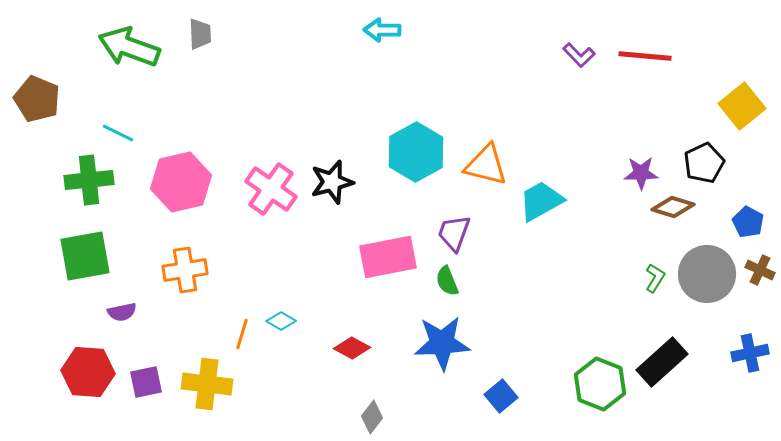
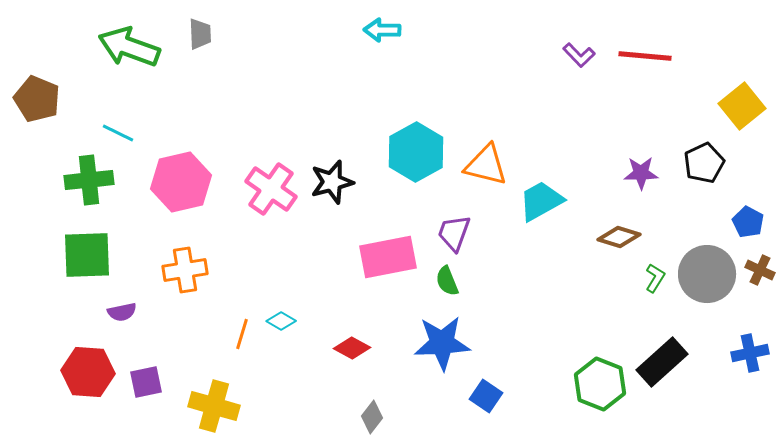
brown diamond: moved 54 px left, 30 px down
green square: moved 2 px right, 1 px up; rotated 8 degrees clockwise
yellow cross: moved 7 px right, 22 px down; rotated 9 degrees clockwise
blue square: moved 15 px left; rotated 16 degrees counterclockwise
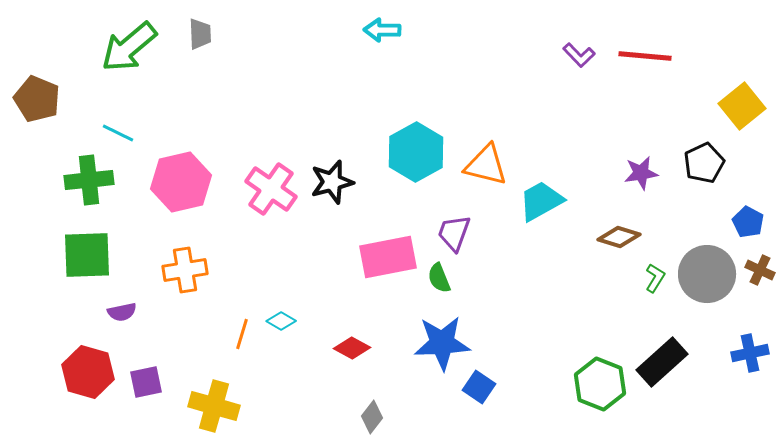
green arrow: rotated 60 degrees counterclockwise
purple star: rotated 8 degrees counterclockwise
green semicircle: moved 8 px left, 3 px up
red hexagon: rotated 12 degrees clockwise
blue square: moved 7 px left, 9 px up
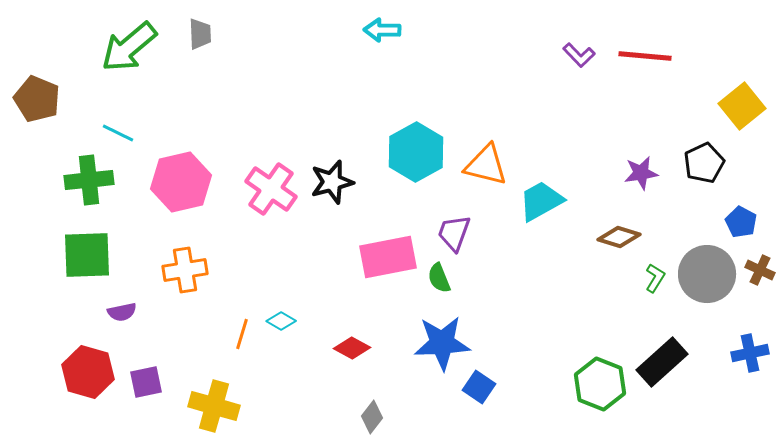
blue pentagon: moved 7 px left
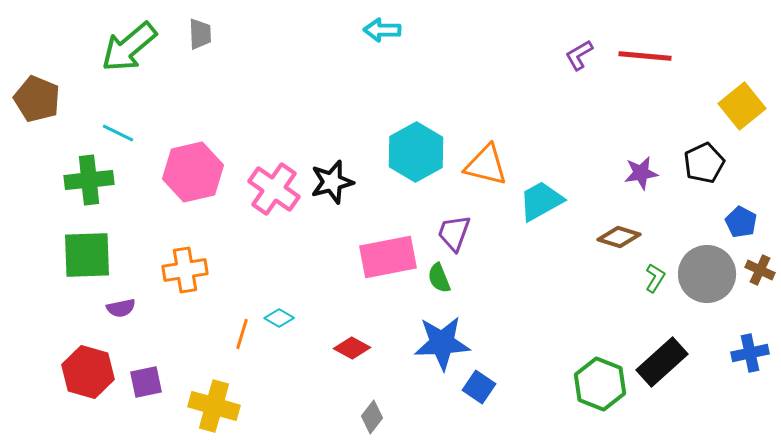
purple L-shape: rotated 104 degrees clockwise
pink hexagon: moved 12 px right, 10 px up
pink cross: moved 3 px right
purple semicircle: moved 1 px left, 4 px up
cyan diamond: moved 2 px left, 3 px up
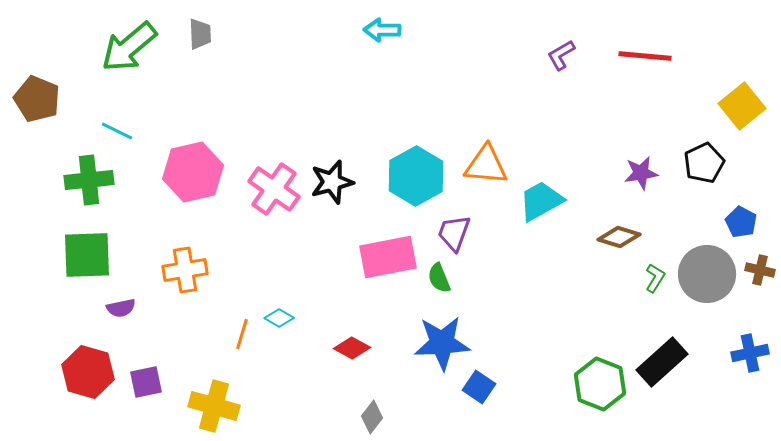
purple L-shape: moved 18 px left
cyan line: moved 1 px left, 2 px up
cyan hexagon: moved 24 px down
orange triangle: rotated 9 degrees counterclockwise
brown cross: rotated 12 degrees counterclockwise
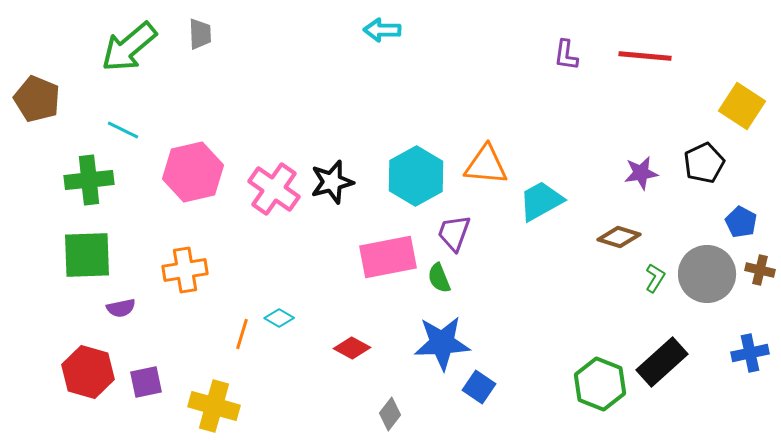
purple L-shape: moved 5 px right; rotated 52 degrees counterclockwise
yellow square: rotated 18 degrees counterclockwise
cyan line: moved 6 px right, 1 px up
gray diamond: moved 18 px right, 3 px up
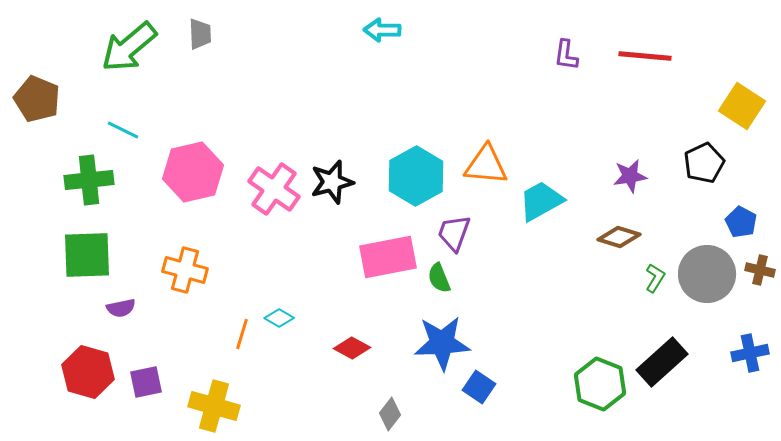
purple star: moved 11 px left, 3 px down
orange cross: rotated 24 degrees clockwise
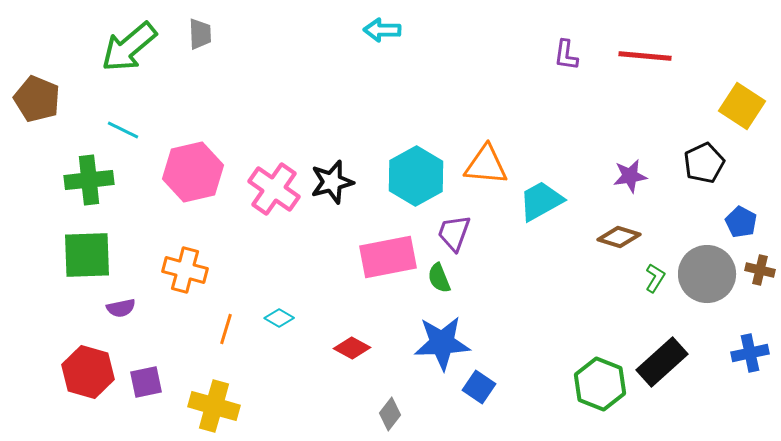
orange line: moved 16 px left, 5 px up
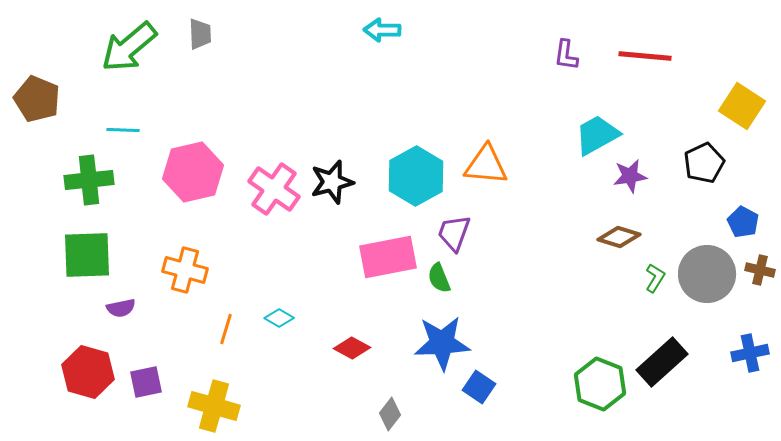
cyan line: rotated 24 degrees counterclockwise
cyan trapezoid: moved 56 px right, 66 px up
blue pentagon: moved 2 px right
